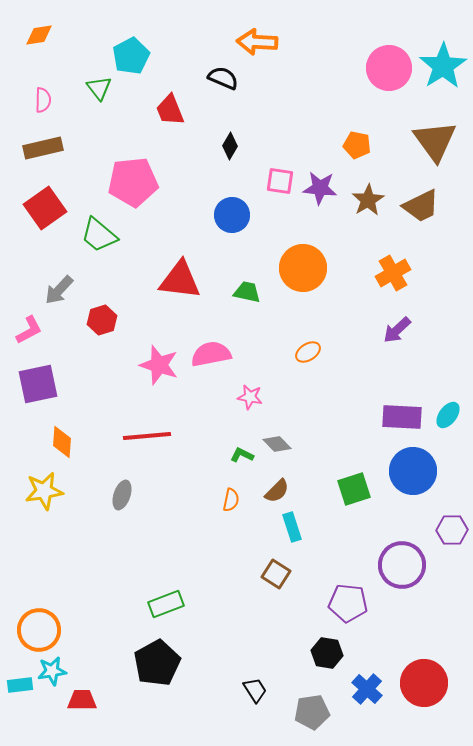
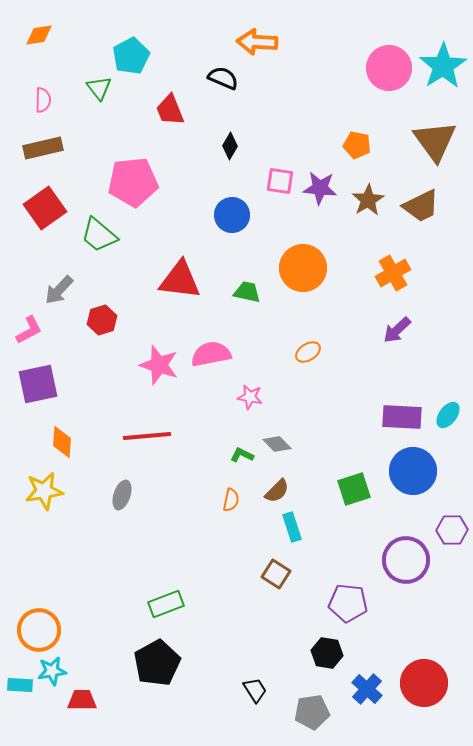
purple circle at (402, 565): moved 4 px right, 5 px up
cyan rectangle at (20, 685): rotated 10 degrees clockwise
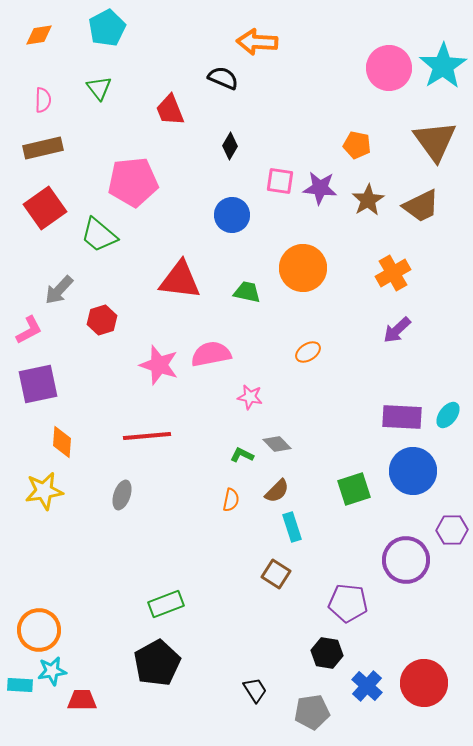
cyan pentagon at (131, 56): moved 24 px left, 28 px up
blue cross at (367, 689): moved 3 px up
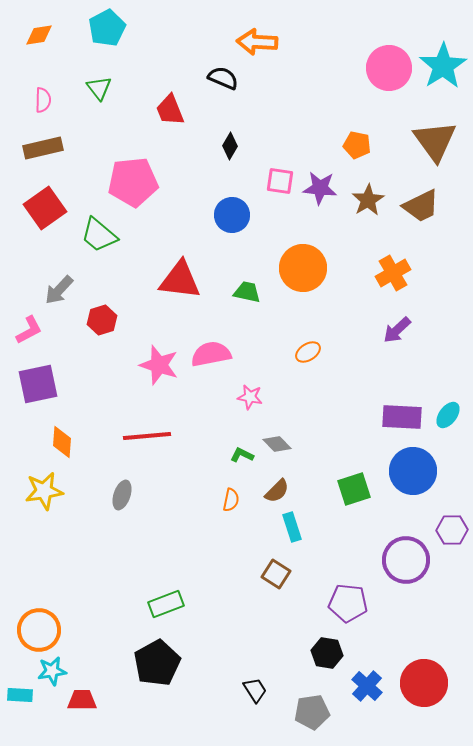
cyan rectangle at (20, 685): moved 10 px down
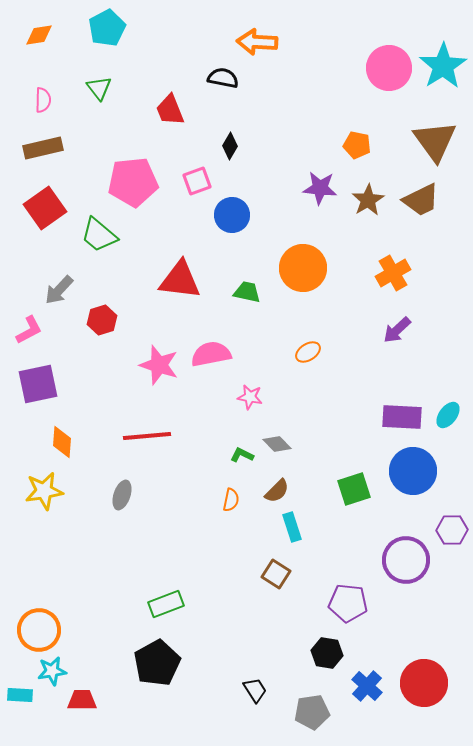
black semicircle at (223, 78): rotated 12 degrees counterclockwise
pink square at (280, 181): moved 83 px left; rotated 28 degrees counterclockwise
brown trapezoid at (421, 206): moved 6 px up
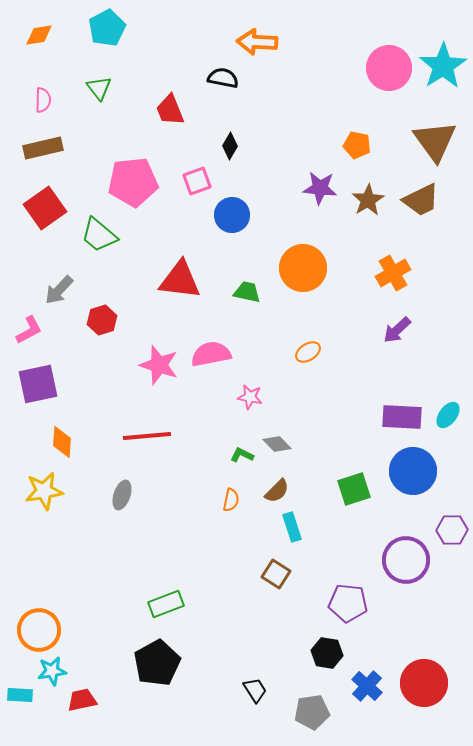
red trapezoid at (82, 700): rotated 12 degrees counterclockwise
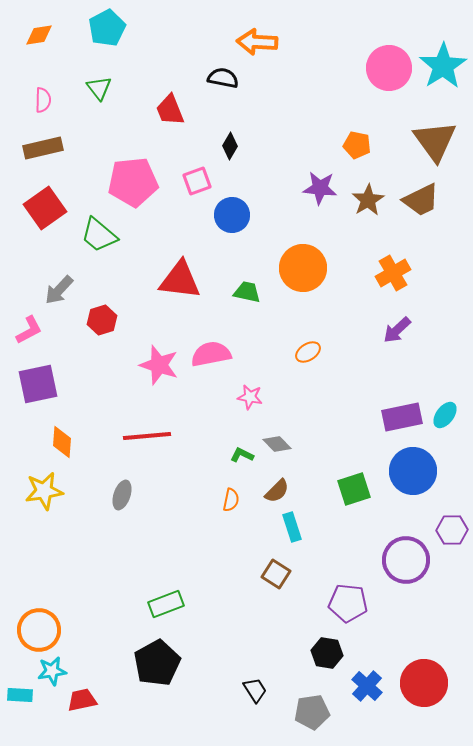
cyan ellipse at (448, 415): moved 3 px left
purple rectangle at (402, 417): rotated 15 degrees counterclockwise
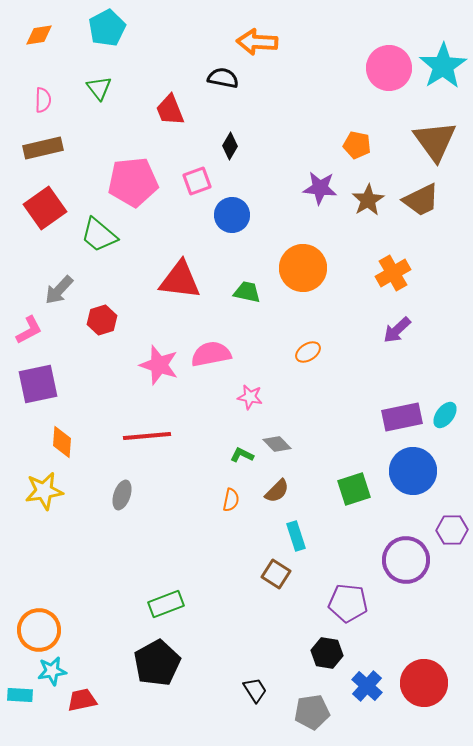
cyan rectangle at (292, 527): moved 4 px right, 9 px down
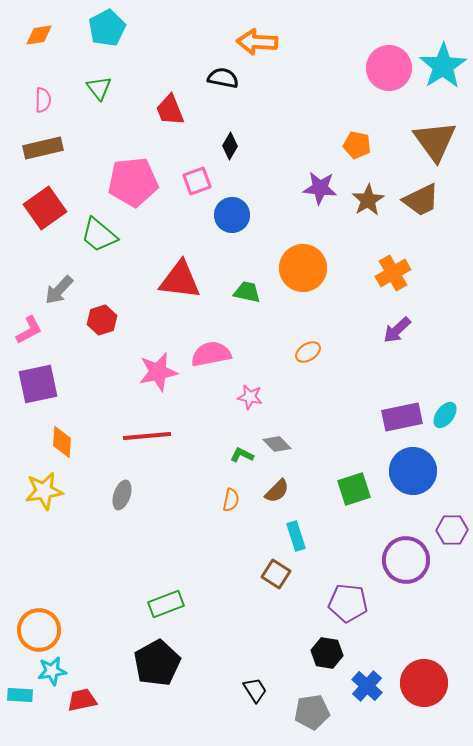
pink star at (159, 365): moved 1 px left, 7 px down; rotated 30 degrees counterclockwise
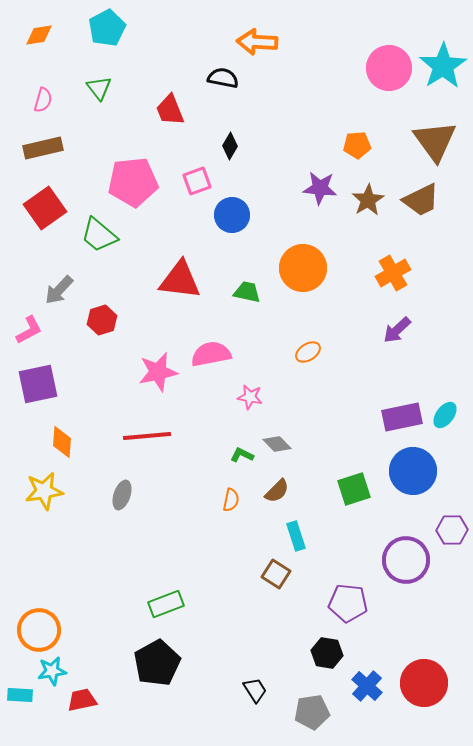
pink semicircle at (43, 100): rotated 15 degrees clockwise
orange pentagon at (357, 145): rotated 16 degrees counterclockwise
